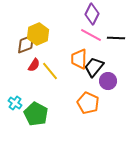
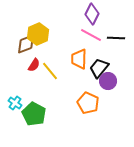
black trapezoid: moved 5 px right, 1 px down
green pentagon: moved 2 px left
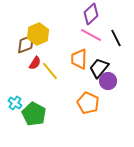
purple diamond: moved 1 px left; rotated 20 degrees clockwise
black line: rotated 60 degrees clockwise
red semicircle: moved 1 px right, 2 px up
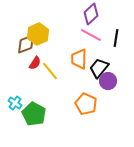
black line: rotated 36 degrees clockwise
orange pentagon: moved 2 px left, 1 px down
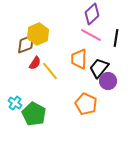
purple diamond: moved 1 px right
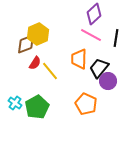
purple diamond: moved 2 px right
green pentagon: moved 3 px right, 7 px up; rotated 15 degrees clockwise
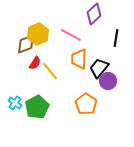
pink line: moved 20 px left
orange pentagon: rotated 10 degrees clockwise
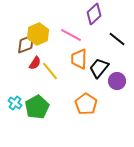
black line: moved 1 px right, 1 px down; rotated 60 degrees counterclockwise
purple circle: moved 9 px right
